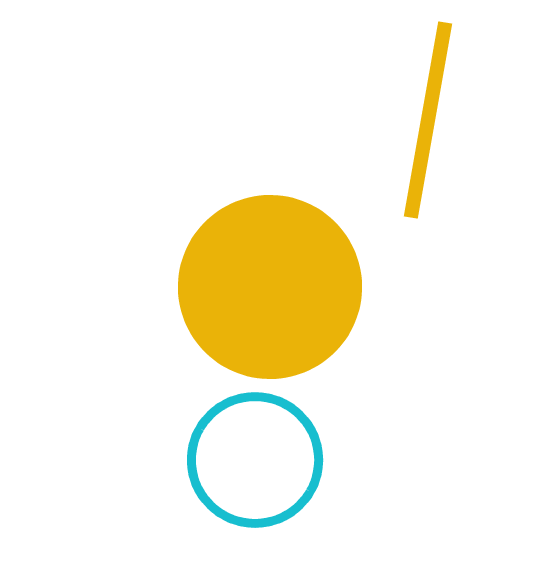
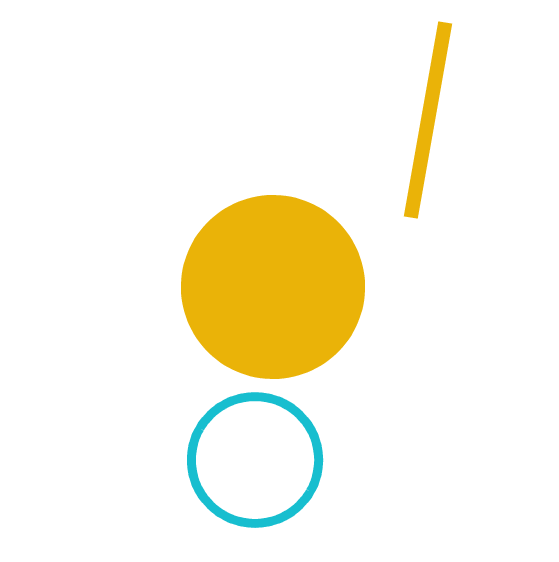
yellow circle: moved 3 px right
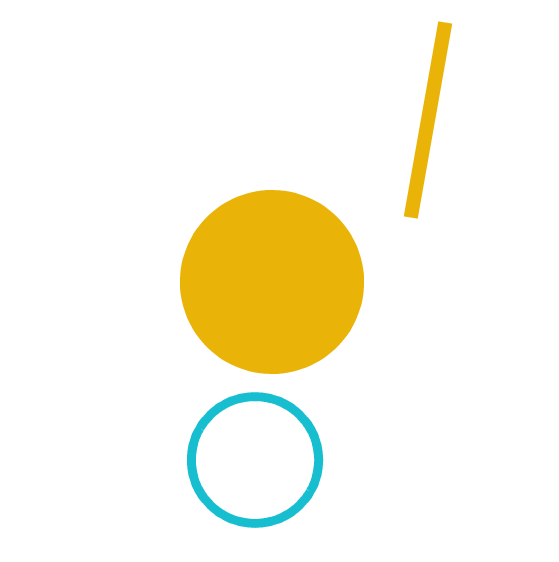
yellow circle: moved 1 px left, 5 px up
